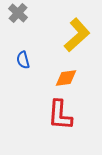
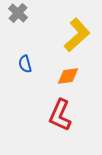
blue semicircle: moved 2 px right, 4 px down
orange diamond: moved 2 px right, 2 px up
red L-shape: rotated 20 degrees clockwise
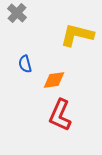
gray cross: moved 1 px left
yellow L-shape: rotated 124 degrees counterclockwise
orange diamond: moved 14 px left, 4 px down
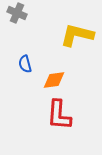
gray cross: rotated 18 degrees counterclockwise
red L-shape: moved 1 px left; rotated 20 degrees counterclockwise
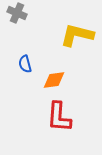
red L-shape: moved 2 px down
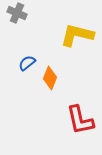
blue semicircle: moved 2 px right, 1 px up; rotated 66 degrees clockwise
orange diamond: moved 4 px left, 2 px up; rotated 60 degrees counterclockwise
red L-shape: moved 21 px right, 3 px down; rotated 16 degrees counterclockwise
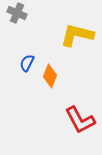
blue semicircle: rotated 24 degrees counterclockwise
orange diamond: moved 2 px up
red L-shape: rotated 16 degrees counterclockwise
